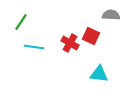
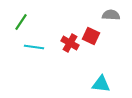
cyan triangle: moved 2 px right, 10 px down
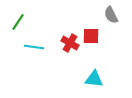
gray semicircle: rotated 120 degrees counterclockwise
green line: moved 3 px left
red square: rotated 24 degrees counterclockwise
cyan triangle: moved 7 px left, 5 px up
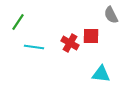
cyan triangle: moved 7 px right, 5 px up
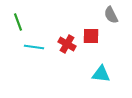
green line: rotated 54 degrees counterclockwise
red cross: moved 3 px left, 1 px down
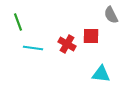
cyan line: moved 1 px left, 1 px down
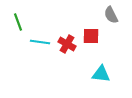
cyan line: moved 7 px right, 6 px up
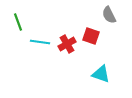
gray semicircle: moved 2 px left
red square: rotated 18 degrees clockwise
red cross: rotated 30 degrees clockwise
cyan triangle: rotated 12 degrees clockwise
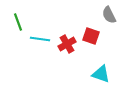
cyan line: moved 3 px up
